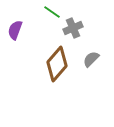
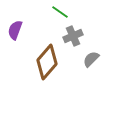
green line: moved 8 px right
gray cross: moved 8 px down
brown diamond: moved 10 px left, 2 px up
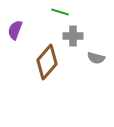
green line: rotated 18 degrees counterclockwise
gray cross: rotated 24 degrees clockwise
gray semicircle: moved 5 px right, 1 px up; rotated 120 degrees counterclockwise
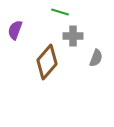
gray semicircle: rotated 84 degrees counterclockwise
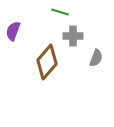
purple semicircle: moved 2 px left, 1 px down
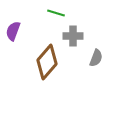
green line: moved 4 px left, 1 px down
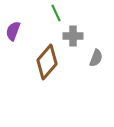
green line: rotated 48 degrees clockwise
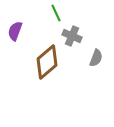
purple semicircle: moved 2 px right
gray cross: moved 1 px left; rotated 24 degrees clockwise
brown diamond: rotated 8 degrees clockwise
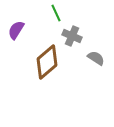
purple semicircle: moved 1 px right, 1 px up; rotated 12 degrees clockwise
gray semicircle: rotated 78 degrees counterclockwise
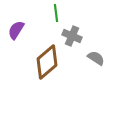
green line: rotated 18 degrees clockwise
